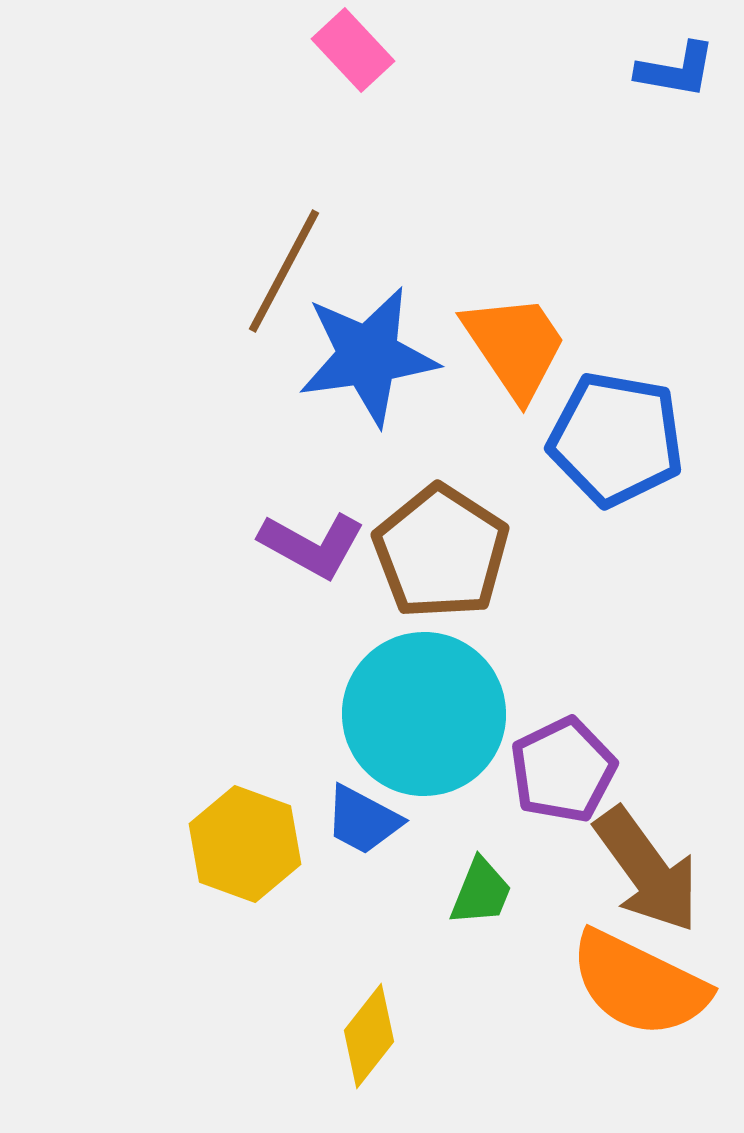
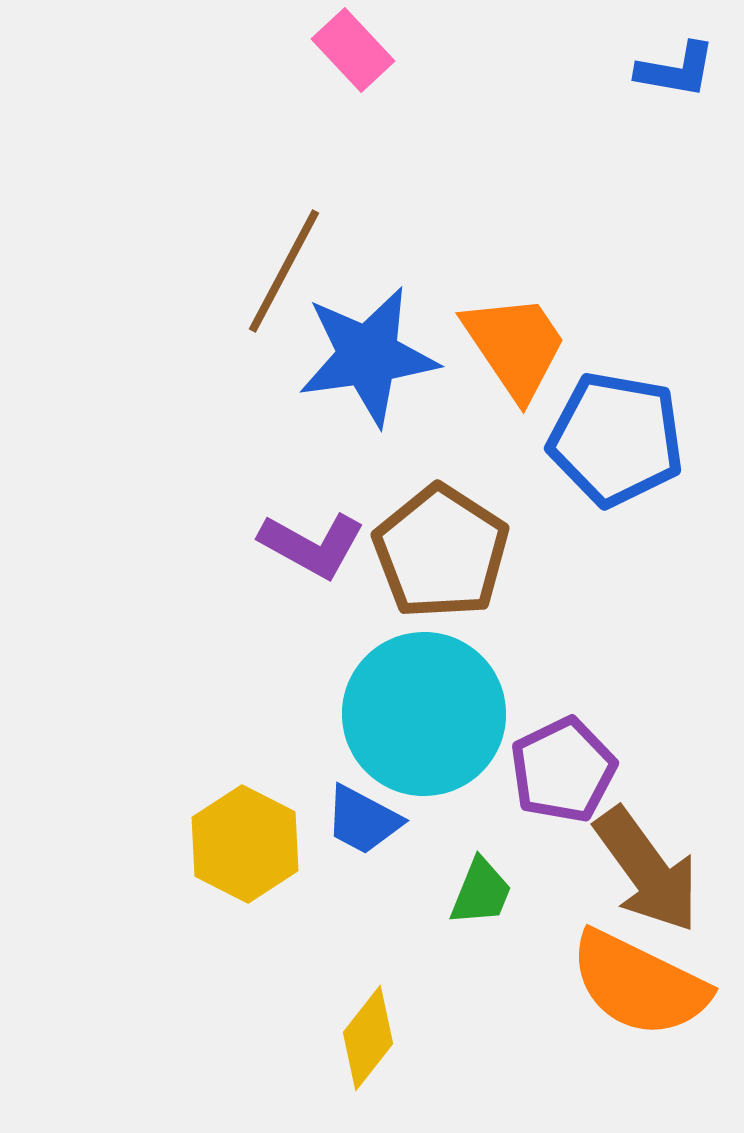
yellow hexagon: rotated 7 degrees clockwise
yellow diamond: moved 1 px left, 2 px down
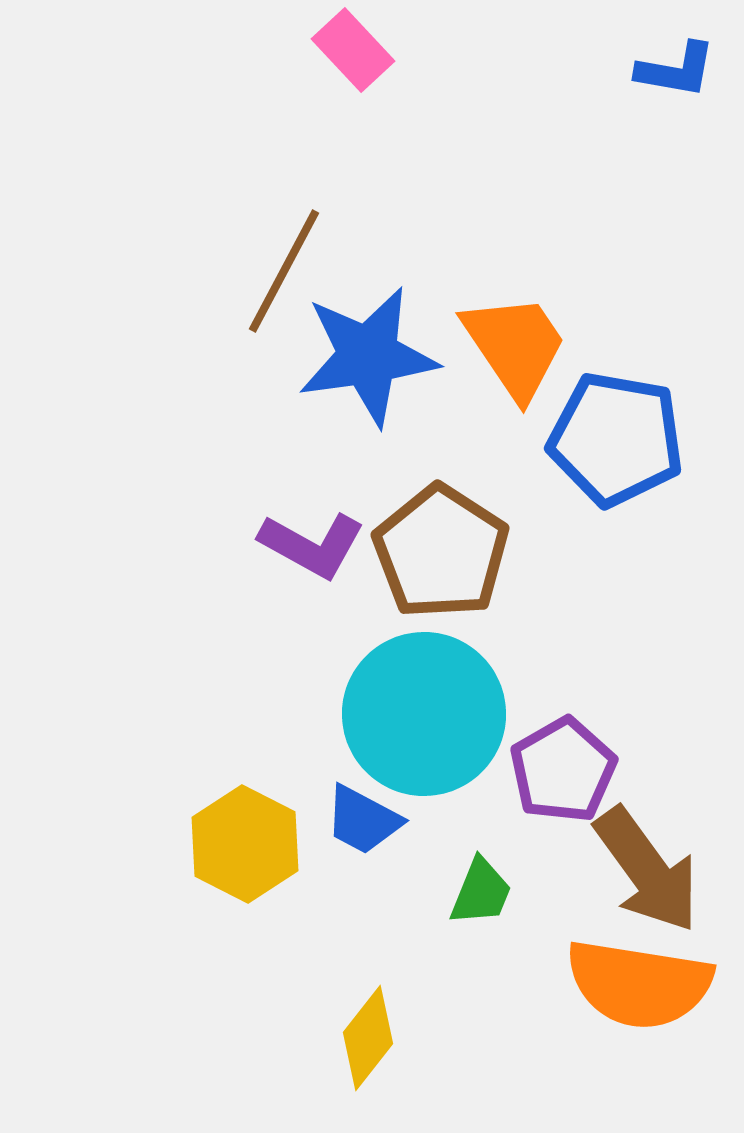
purple pentagon: rotated 4 degrees counterclockwise
orange semicircle: rotated 17 degrees counterclockwise
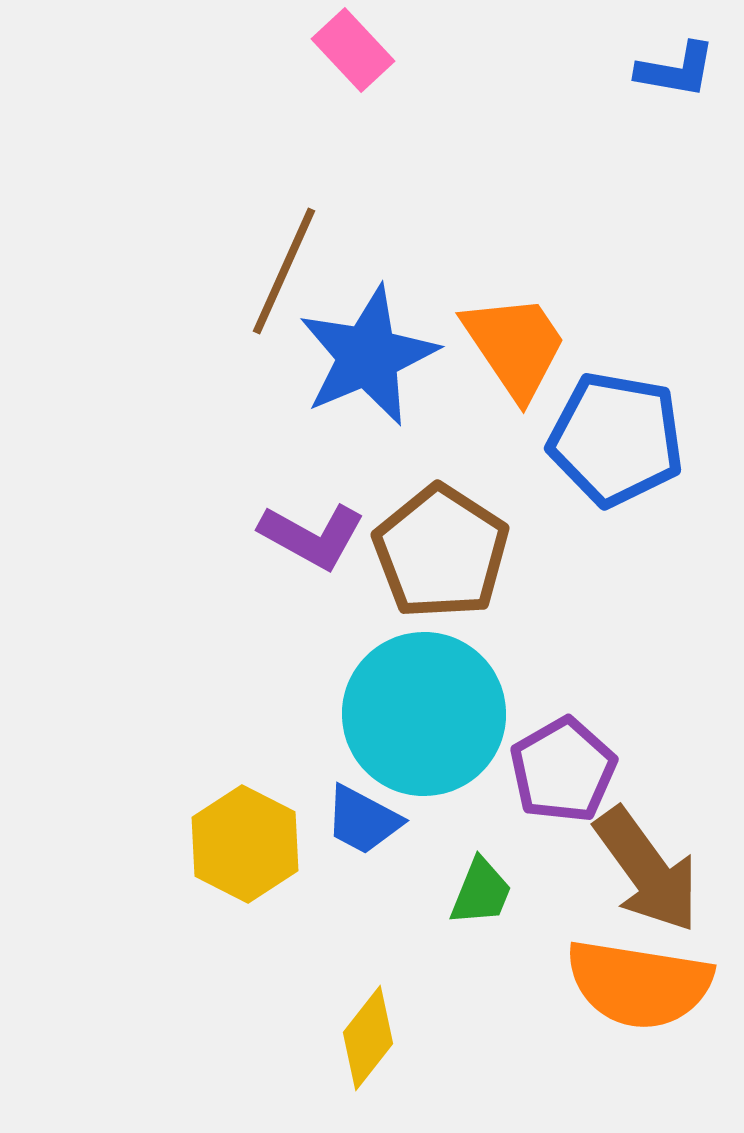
brown line: rotated 4 degrees counterclockwise
blue star: rotated 15 degrees counterclockwise
purple L-shape: moved 9 px up
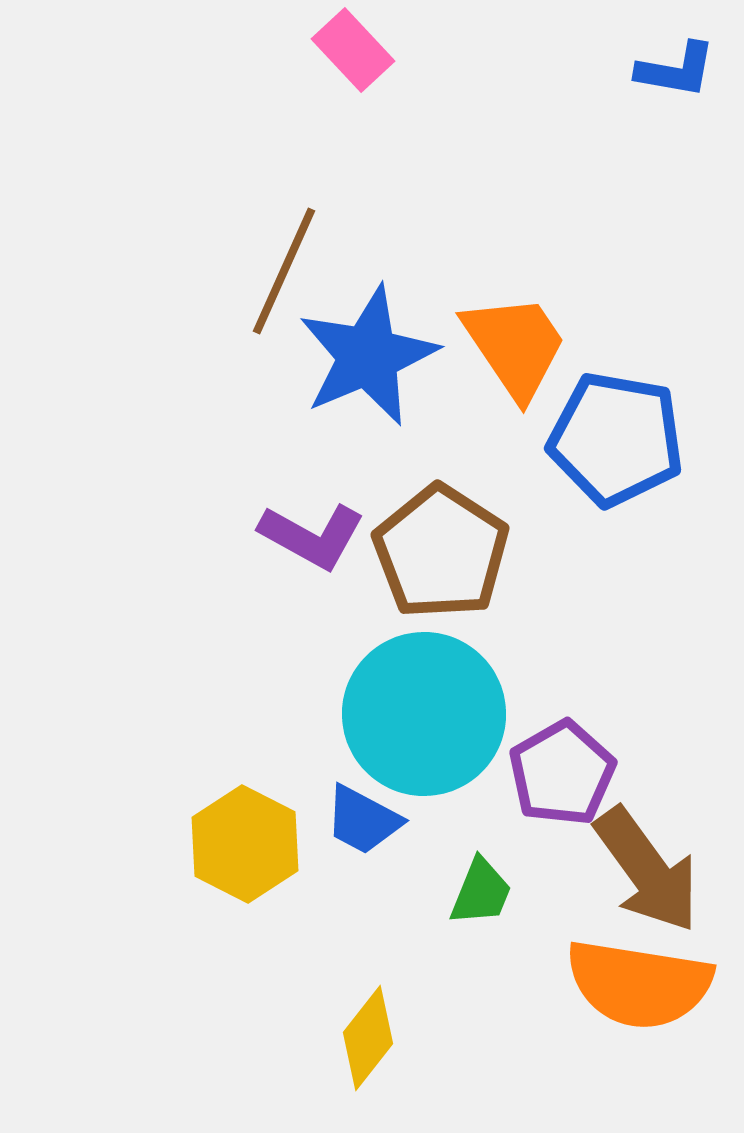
purple pentagon: moved 1 px left, 3 px down
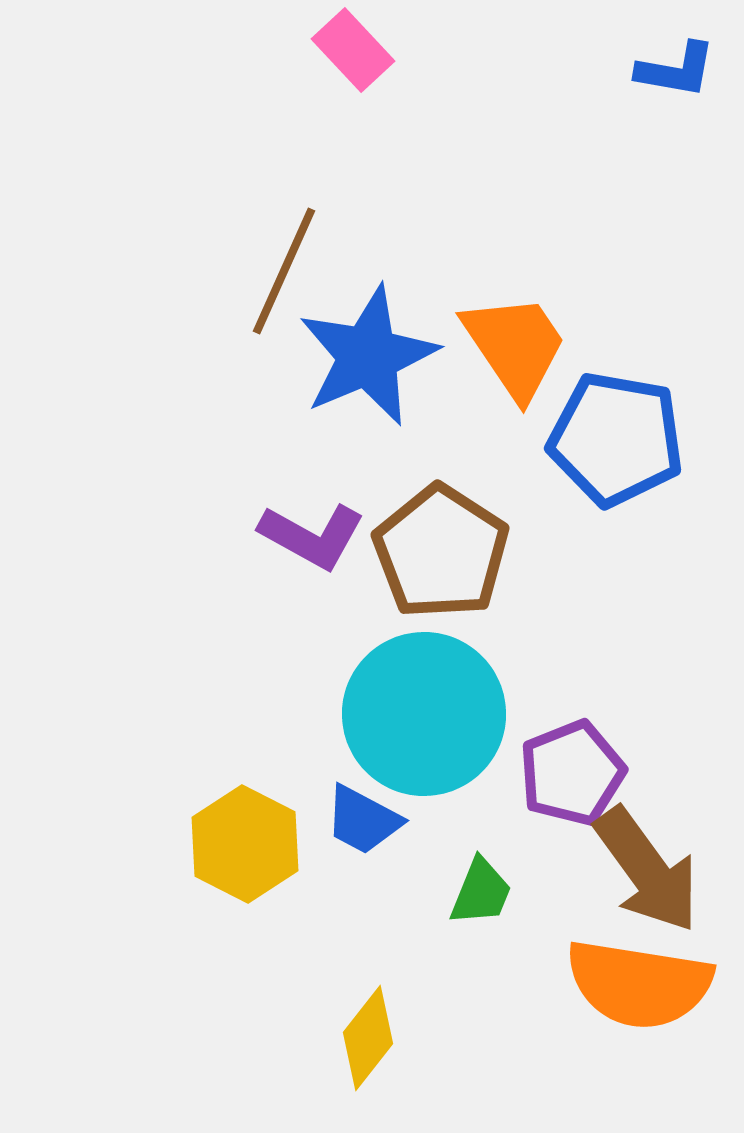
purple pentagon: moved 10 px right; rotated 8 degrees clockwise
